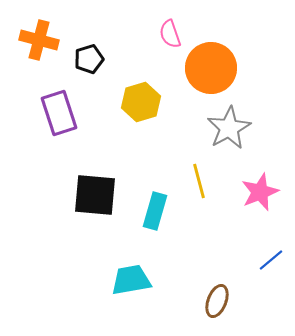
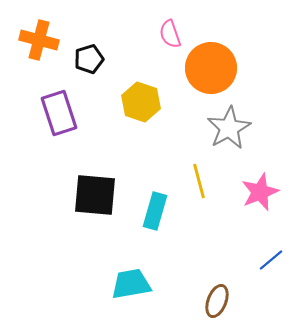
yellow hexagon: rotated 24 degrees counterclockwise
cyan trapezoid: moved 4 px down
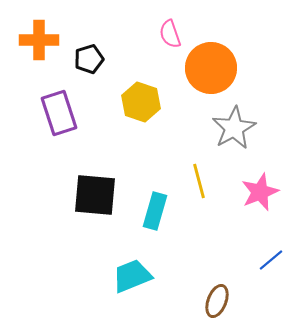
orange cross: rotated 15 degrees counterclockwise
gray star: moved 5 px right
cyan trapezoid: moved 1 px right, 8 px up; rotated 12 degrees counterclockwise
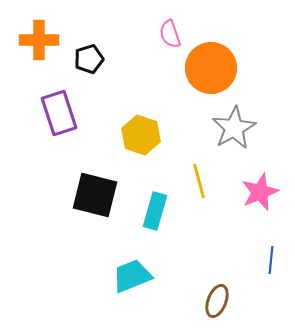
yellow hexagon: moved 33 px down
black square: rotated 9 degrees clockwise
blue line: rotated 44 degrees counterclockwise
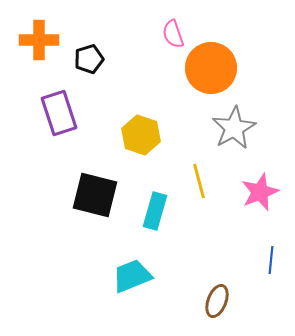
pink semicircle: moved 3 px right
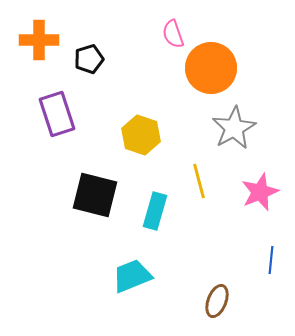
purple rectangle: moved 2 px left, 1 px down
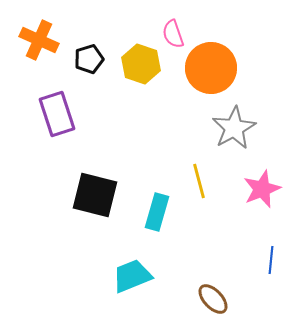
orange cross: rotated 24 degrees clockwise
yellow hexagon: moved 71 px up
pink star: moved 2 px right, 3 px up
cyan rectangle: moved 2 px right, 1 px down
brown ellipse: moved 4 px left, 2 px up; rotated 64 degrees counterclockwise
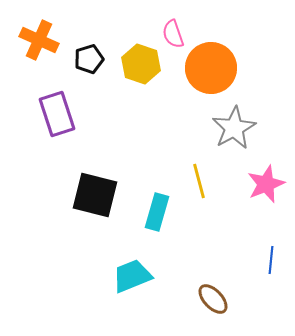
pink star: moved 4 px right, 5 px up
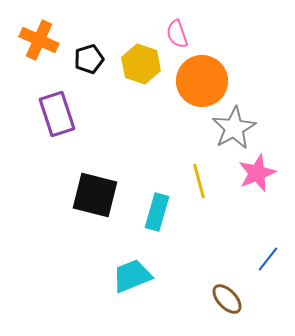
pink semicircle: moved 4 px right
orange circle: moved 9 px left, 13 px down
pink star: moved 9 px left, 11 px up
blue line: moved 3 px left, 1 px up; rotated 32 degrees clockwise
brown ellipse: moved 14 px right
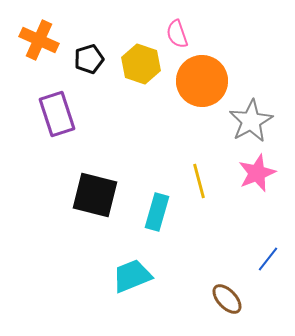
gray star: moved 17 px right, 7 px up
